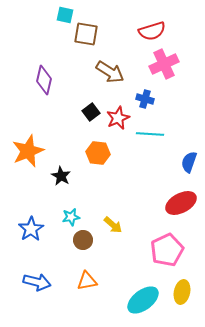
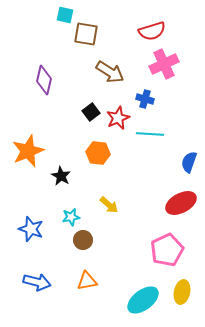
yellow arrow: moved 4 px left, 20 px up
blue star: rotated 20 degrees counterclockwise
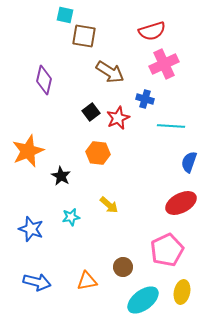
brown square: moved 2 px left, 2 px down
cyan line: moved 21 px right, 8 px up
brown circle: moved 40 px right, 27 px down
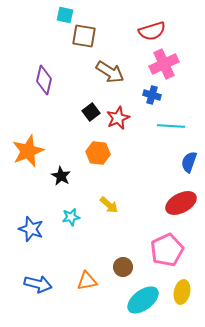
blue cross: moved 7 px right, 4 px up
blue arrow: moved 1 px right, 2 px down
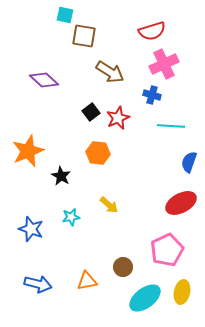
purple diamond: rotated 60 degrees counterclockwise
cyan ellipse: moved 2 px right, 2 px up
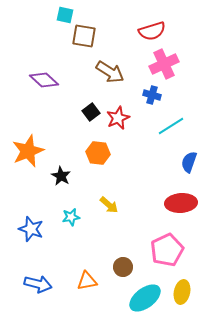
cyan line: rotated 36 degrees counterclockwise
red ellipse: rotated 24 degrees clockwise
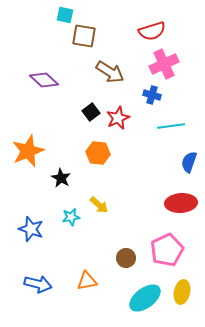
cyan line: rotated 24 degrees clockwise
black star: moved 2 px down
yellow arrow: moved 10 px left
brown circle: moved 3 px right, 9 px up
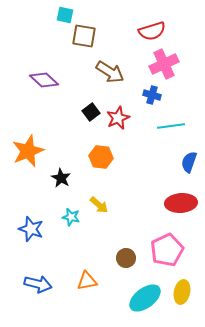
orange hexagon: moved 3 px right, 4 px down
cyan star: rotated 24 degrees clockwise
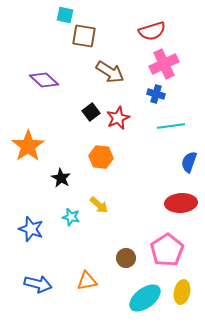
blue cross: moved 4 px right, 1 px up
orange star: moved 5 px up; rotated 12 degrees counterclockwise
pink pentagon: rotated 8 degrees counterclockwise
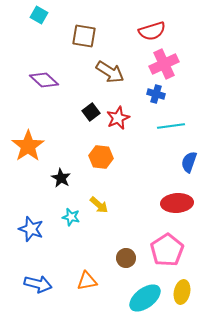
cyan square: moved 26 px left; rotated 18 degrees clockwise
red ellipse: moved 4 px left
